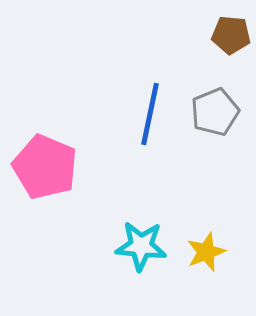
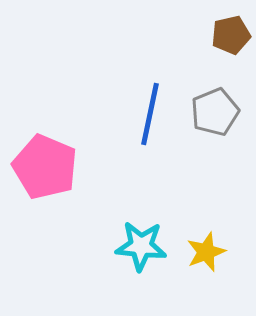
brown pentagon: rotated 18 degrees counterclockwise
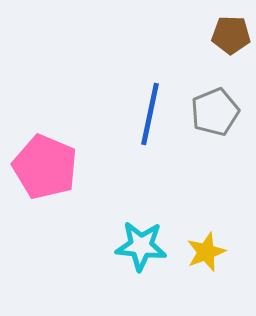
brown pentagon: rotated 15 degrees clockwise
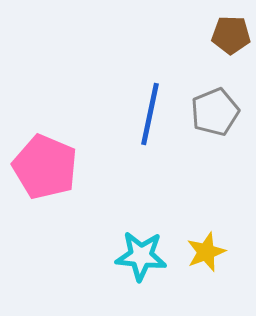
cyan star: moved 10 px down
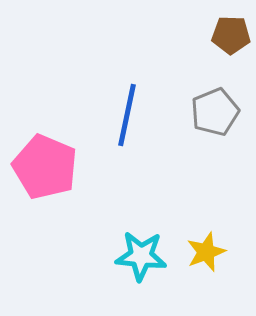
blue line: moved 23 px left, 1 px down
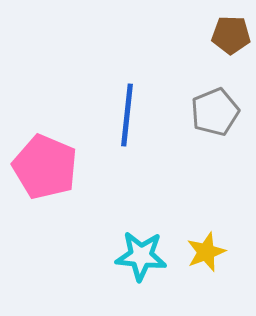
blue line: rotated 6 degrees counterclockwise
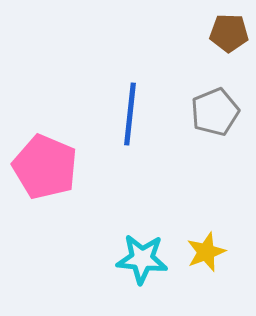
brown pentagon: moved 2 px left, 2 px up
blue line: moved 3 px right, 1 px up
cyan star: moved 1 px right, 3 px down
